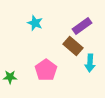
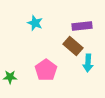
purple rectangle: rotated 30 degrees clockwise
cyan arrow: moved 2 px left
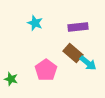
purple rectangle: moved 4 px left, 1 px down
brown rectangle: moved 7 px down
cyan arrow: rotated 54 degrees counterclockwise
green star: moved 1 px right, 2 px down; rotated 16 degrees clockwise
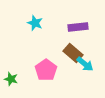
cyan arrow: moved 3 px left, 1 px down
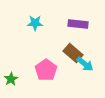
cyan star: rotated 21 degrees counterclockwise
purple rectangle: moved 3 px up; rotated 12 degrees clockwise
green star: rotated 24 degrees clockwise
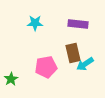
brown rectangle: rotated 36 degrees clockwise
cyan arrow: rotated 108 degrees clockwise
pink pentagon: moved 3 px up; rotated 25 degrees clockwise
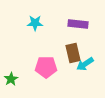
pink pentagon: rotated 10 degrees clockwise
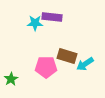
purple rectangle: moved 26 px left, 7 px up
brown rectangle: moved 6 px left, 3 px down; rotated 60 degrees counterclockwise
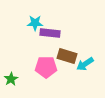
purple rectangle: moved 2 px left, 16 px down
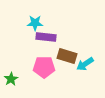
purple rectangle: moved 4 px left, 4 px down
pink pentagon: moved 2 px left
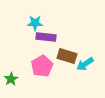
pink pentagon: moved 2 px left, 1 px up; rotated 30 degrees counterclockwise
